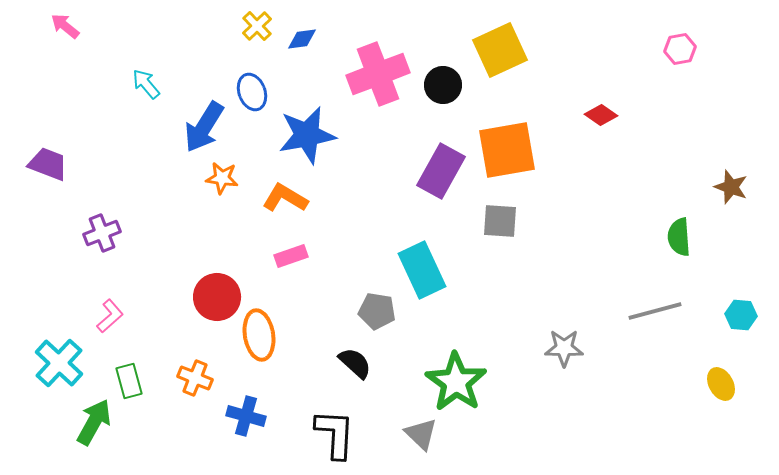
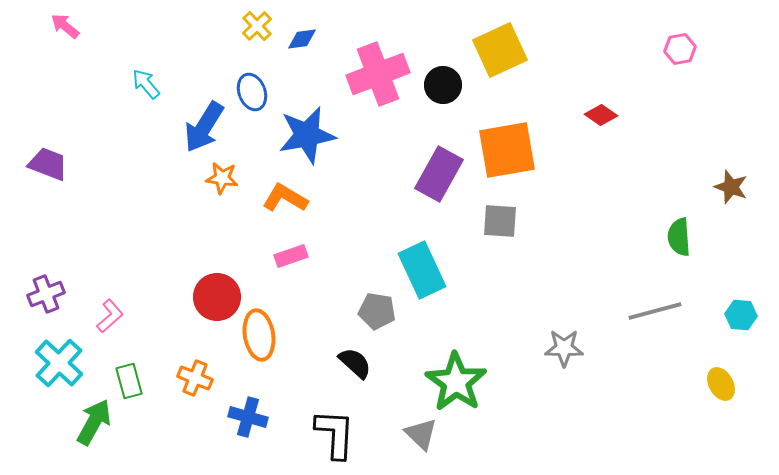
purple rectangle: moved 2 px left, 3 px down
purple cross: moved 56 px left, 61 px down
blue cross: moved 2 px right, 1 px down
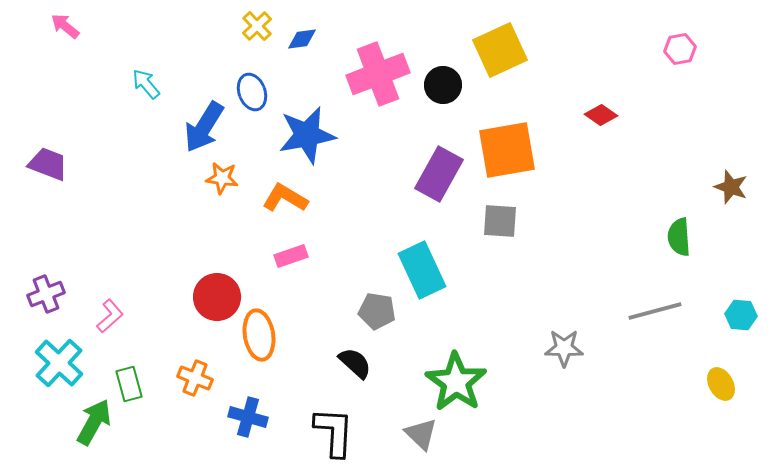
green rectangle: moved 3 px down
black L-shape: moved 1 px left, 2 px up
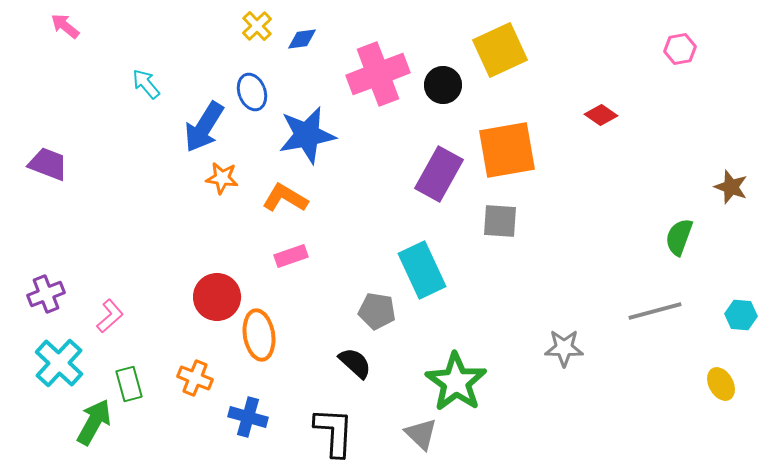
green semicircle: rotated 24 degrees clockwise
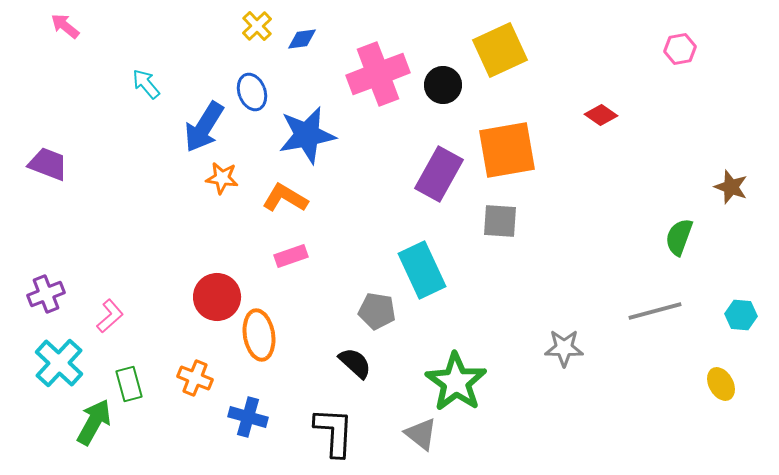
gray triangle: rotated 6 degrees counterclockwise
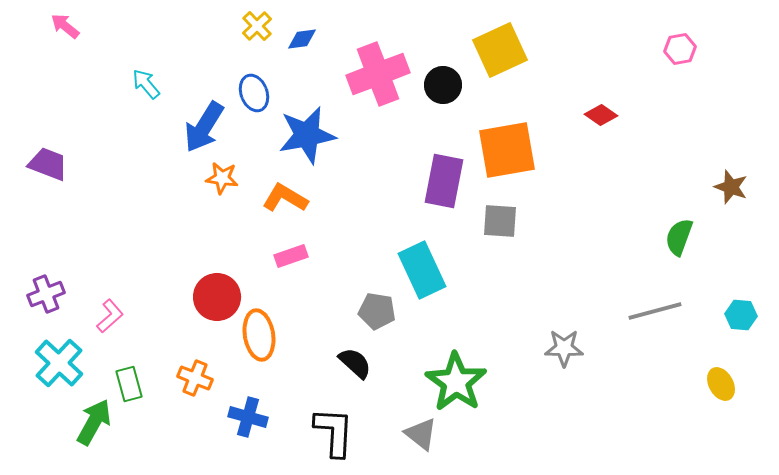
blue ellipse: moved 2 px right, 1 px down
purple rectangle: moved 5 px right, 7 px down; rotated 18 degrees counterclockwise
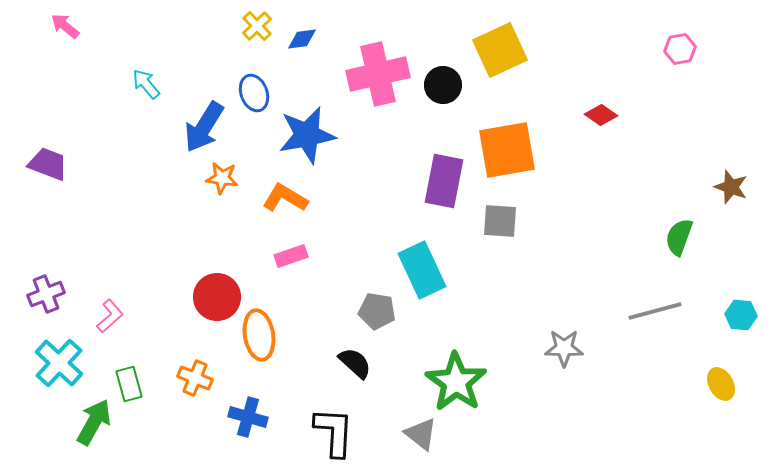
pink cross: rotated 8 degrees clockwise
